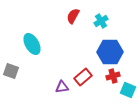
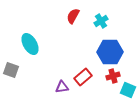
cyan ellipse: moved 2 px left
gray square: moved 1 px up
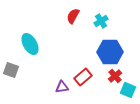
red cross: moved 2 px right; rotated 24 degrees counterclockwise
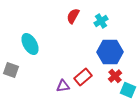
purple triangle: moved 1 px right, 1 px up
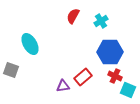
red cross: rotated 24 degrees counterclockwise
